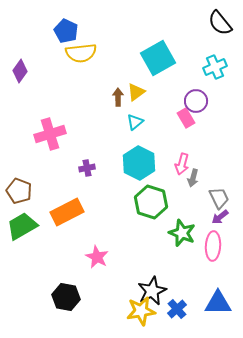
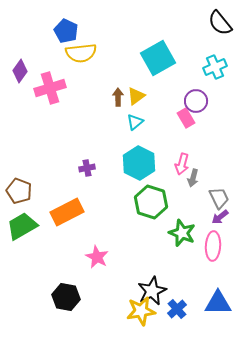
yellow triangle: moved 4 px down
pink cross: moved 46 px up
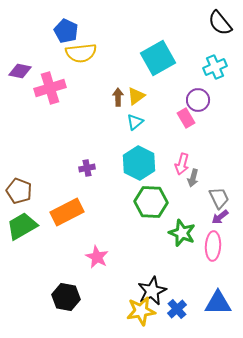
purple diamond: rotated 65 degrees clockwise
purple circle: moved 2 px right, 1 px up
green hexagon: rotated 16 degrees counterclockwise
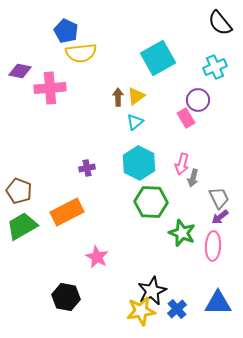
pink cross: rotated 12 degrees clockwise
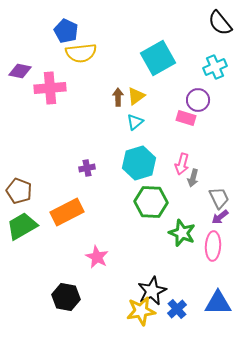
pink rectangle: rotated 42 degrees counterclockwise
cyan hexagon: rotated 16 degrees clockwise
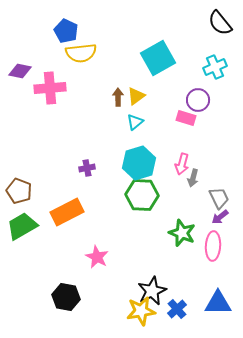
green hexagon: moved 9 px left, 7 px up
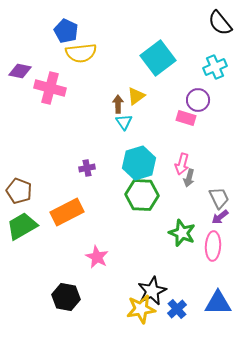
cyan square: rotated 8 degrees counterclockwise
pink cross: rotated 20 degrees clockwise
brown arrow: moved 7 px down
cyan triangle: moved 11 px left; rotated 24 degrees counterclockwise
gray arrow: moved 4 px left
yellow star: moved 2 px up
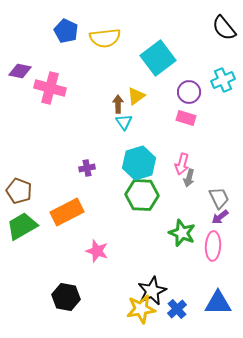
black semicircle: moved 4 px right, 5 px down
yellow semicircle: moved 24 px right, 15 px up
cyan cross: moved 8 px right, 13 px down
purple circle: moved 9 px left, 8 px up
pink star: moved 6 px up; rotated 10 degrees counterclockwise
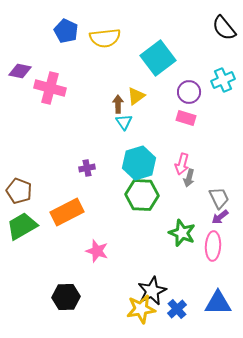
black hexagon: rotated 12 degrees counterclockwise
